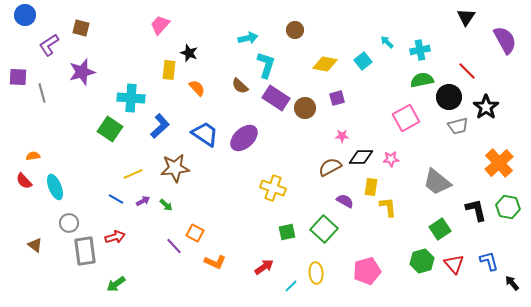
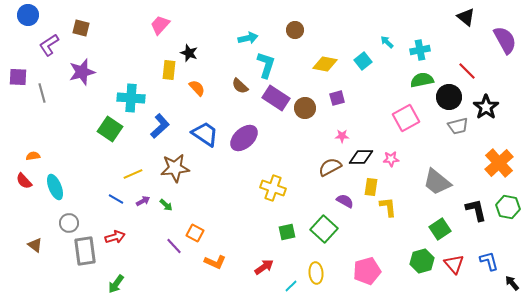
blue circle at (25, 15): moved 3 px right
black triangle at (466, 17): rotated 24 degrees counterclockwise
green arrow at (116, 284): rotated 18 degrees counterclockwise
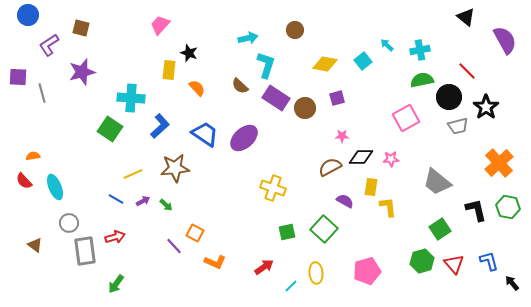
cyan arrow at (387, 42): moved 3 px down
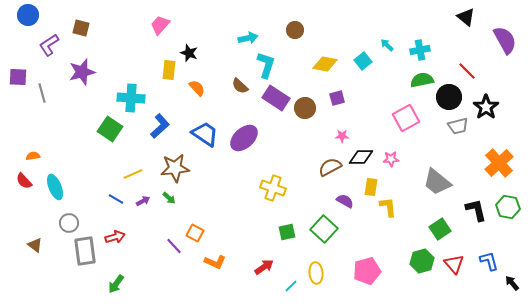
green arrow at (166, 205): moved 3 px right, 7 px up
